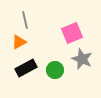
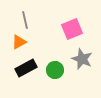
pink square: moved 4 px up
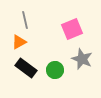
black rectangle: rotated 65 degrees clockwise
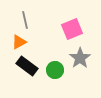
gray star: moved 2 px left, 1 px up; rotated 15 degrees clockwise
black rectangle: moved 1 px right, 2 px up
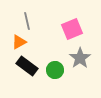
gray line: moved 2 px right, 1 px down
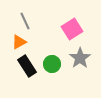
gray line: moved 2 px left; rotated 12 degrees counterclockwise
pink square: rotated 10 degrees counterclockwise
black rectangle: rotated 20 degrees clockwise
green circle: moved 3 px left, 6 px up
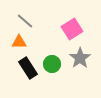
gray line: rotated 24 degrees counterclockwise
orange triangle: rotated 28 degrees clockwise
black rectangle: moved 1 px right, 2 px down
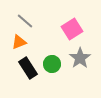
orange triangle: rotated 21 degrees counterclockwise
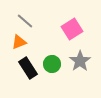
gray star: moved 3 px down
